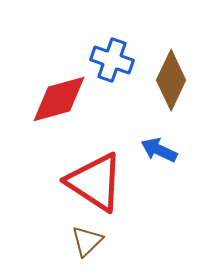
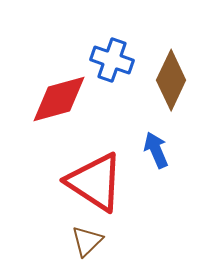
blue arrow: moved 3 px left; rotated 42 degrees clockwise
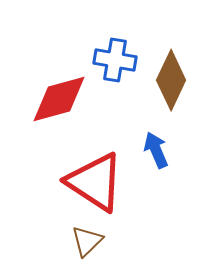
blue cross: moved 3 px right; rotated 9 degrees counterclockwise
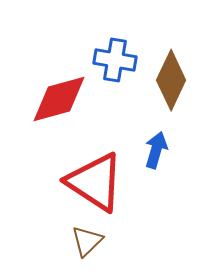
blue arrow: rotated 39 degrees clockwise
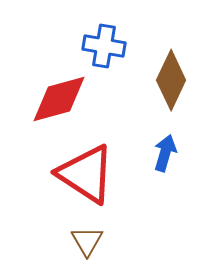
blue cross: moved 11 px left, 14 px up
blue arrow: moved 9 px right, 3 px down
red triangle: moved 9 px left, 8 px up
brown triangle: rotated 16 degrees counterclockwise
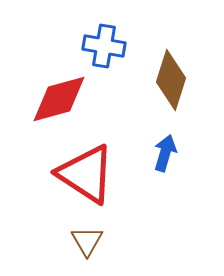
brown diamond: rotated 8 degrees counterclockwise
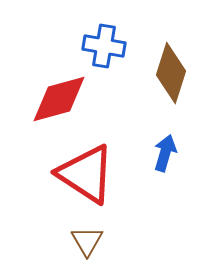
brown diamond: moved 7 px up
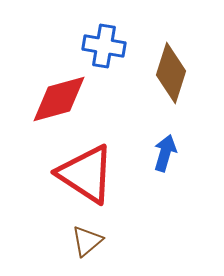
brown triangle: rotated 20 degrees clockwise
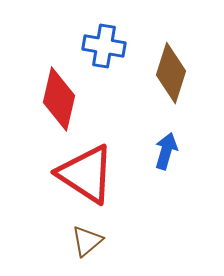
red diamond: rotated 62 degrees counterclockwise
blue arrow: moved 1 px right, 2 px up
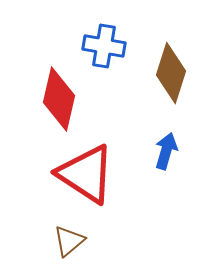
brown triangle: moved 18 px left
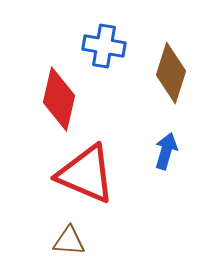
red triangle: rotated 10 degrees counterclockwise
brown triangle: rotated 44 degrees clockwise
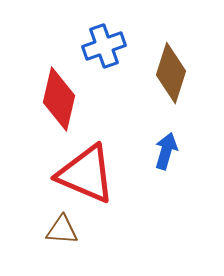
blue cross: rotated 30 degrees counterclockwise
brown triangle: moved 7 px left, 11 px up
